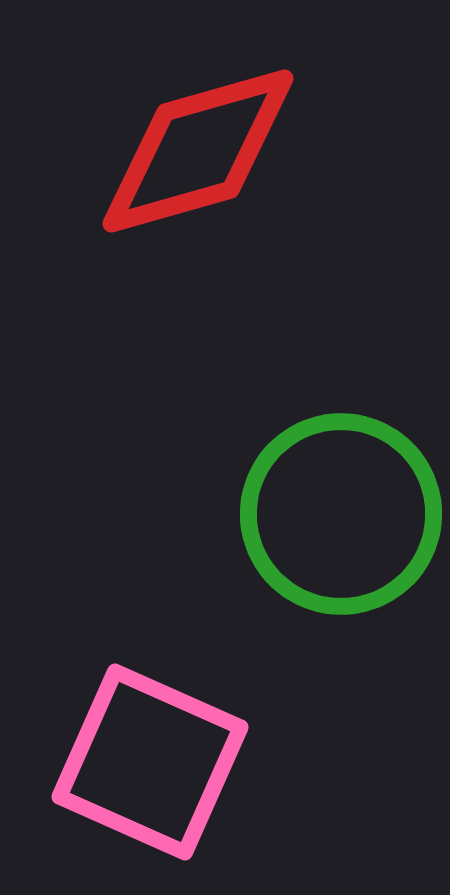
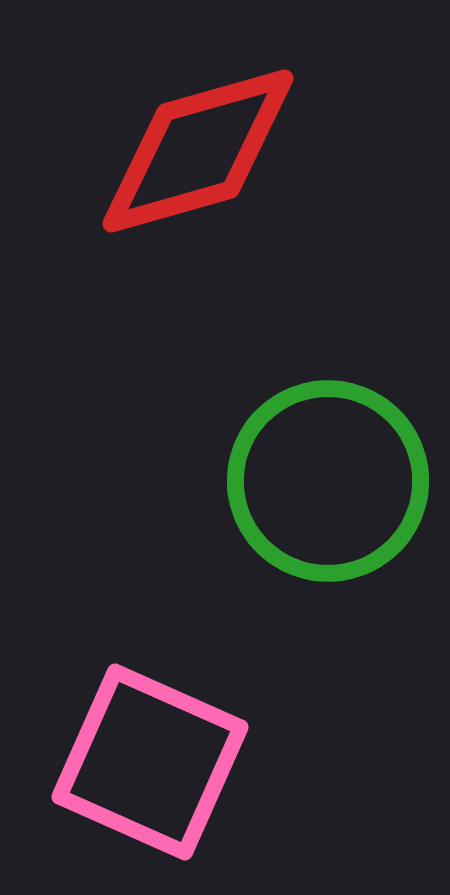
green circle: moved 13 px left, 33 px up
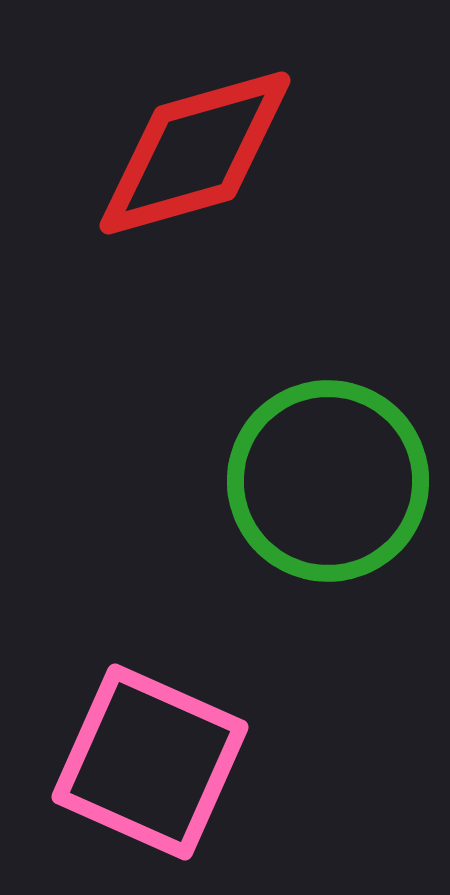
red diamond: moved 3 px left, 2 px down
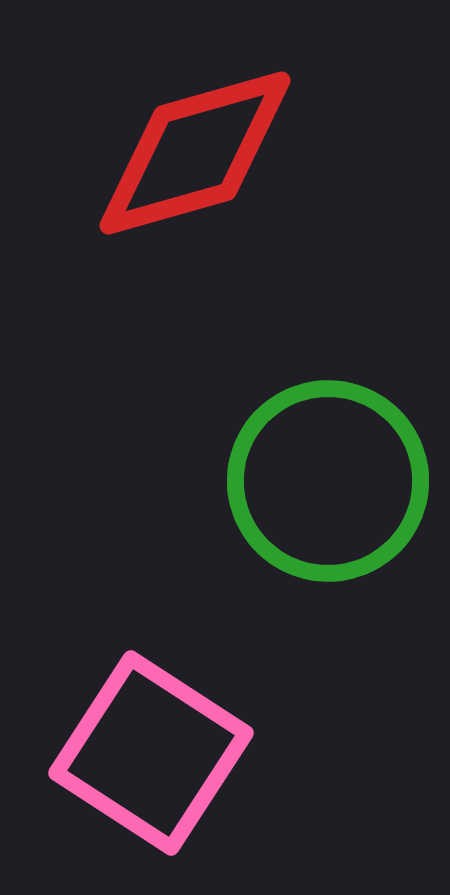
pink square: moved 1 px right, 9 px up; rotated 9 degrees clockwise
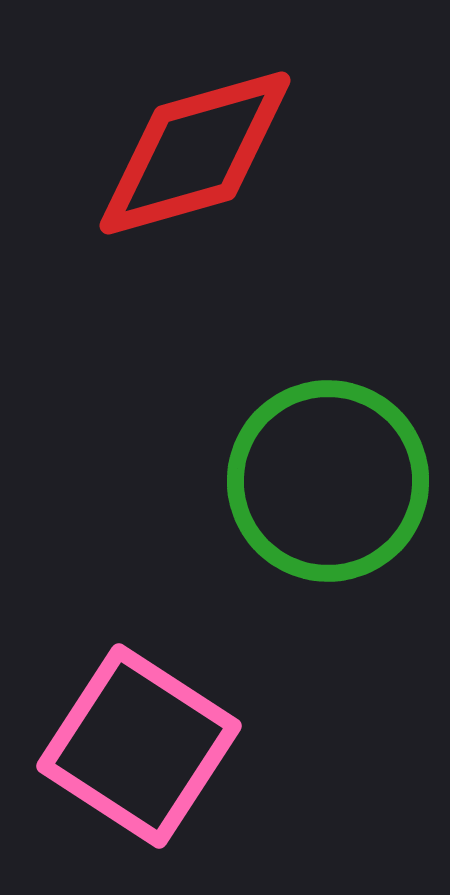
pink square: moved 12 px left, 7 px up
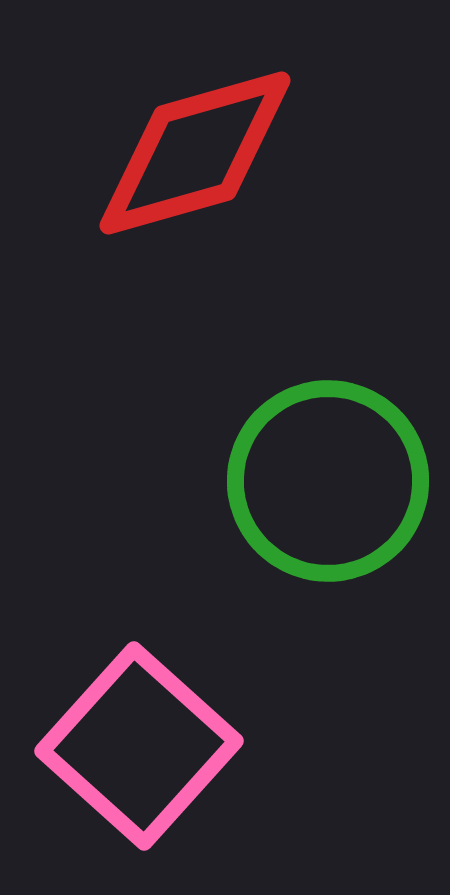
pink square: rotated 9 degrees clockwise
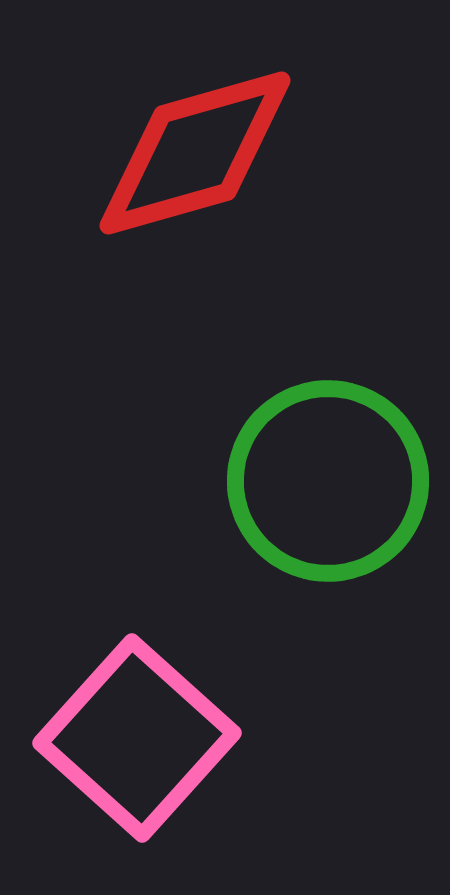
pink square: moved 2 px left, 8 px up
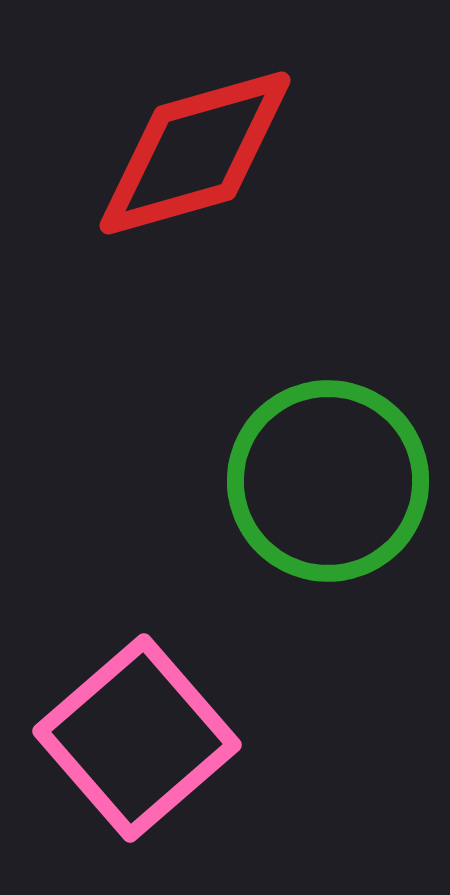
pink square: rotated 7 degrees clockwise
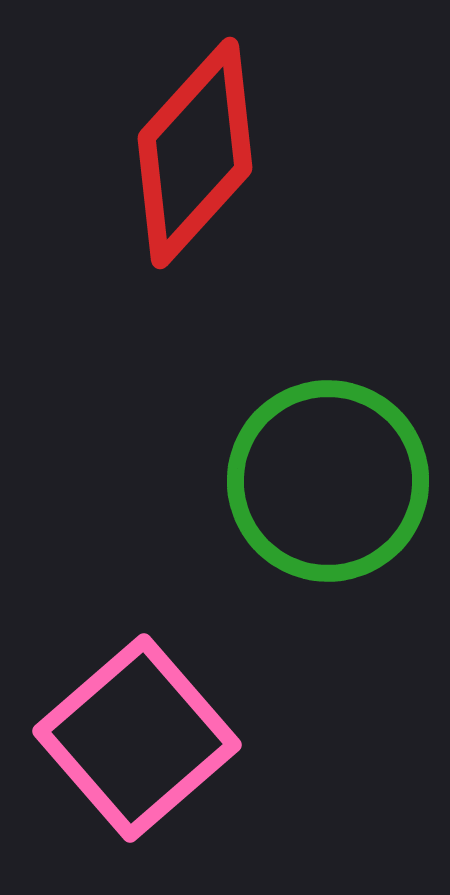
red diamond: rotated 32 degrees counterclockwise
